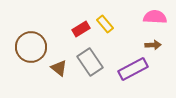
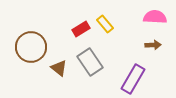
purple rectangle: moved 10 px down; rotated 32 degrees counterclockwise
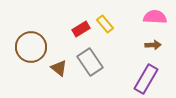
purple rectangle: moved 13 px right
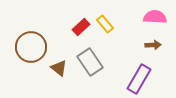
red rectangle: moved 2 px up; rotated 12 degrees counterclockwise
purple rectangle: moved 7 px left
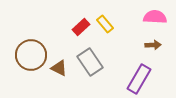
brown circle: moved 8 px down
brown triangle: rotated 12 degrees counterclockwise
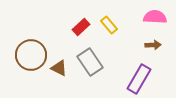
yellow rectangle: moved 4 px right, 1 px down
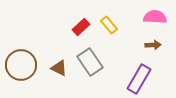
brown circle: moved 10 px left, 10 px down
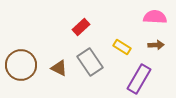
yellow rectangle: moved 13 px right, 22 px down; rotated 18 degrees counterclockwise
brown arrow: moved 3 px right
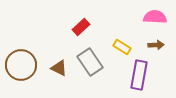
purple rectangle: moved 4 px up; rotated 20 degrees counterclockwise
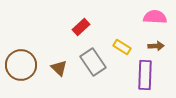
brown arrow: moved 1 px down
gray rectangle: moved 3 px right
brown triangle: rotated 18 degrees clockwise
purple rectangle: moved 6 px right; rotated 8 degrees counterclockwise
